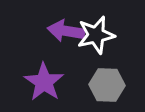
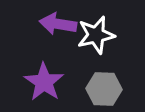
purple arrow: moved 8 px left, 7 px up
gray hexagon: moved 3 px left, 4 px down
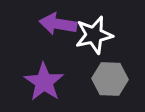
white star: moved 2 px left
gray hexagon: moved 6 px right, 10 px up
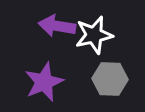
purple arrow: moved 1 px left, 2 px down
purple star: rotated 15 degrees clockwise
